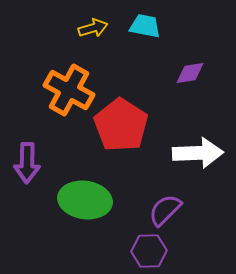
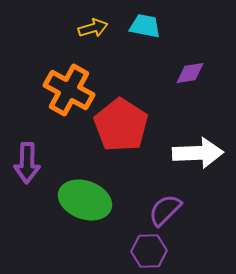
green ellipse: rotated 12 degrees clockwise
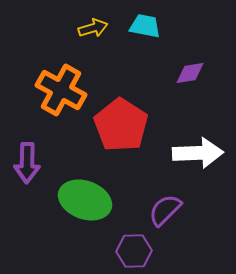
orange cross: moved 8 px left
purple hexagon: moved 15 px left
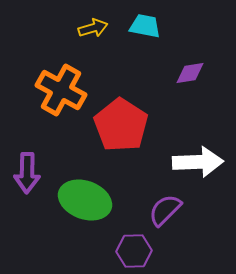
white arrow: moved 9 px down
purple arrow: moved 10 px down
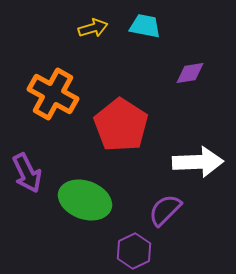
orange cross: moved 8 px left, 4 px down
purple arrow: rotated 27 degrees counterclockwise
purple hexagon: rotated 24 degrees counterclockwise
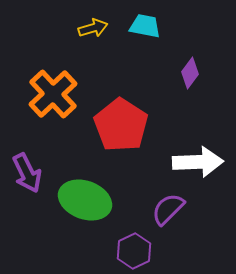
purple diamond: rotated 44 degrees counterclockwise
orange cross: rotated 18 degrees clockwise
purple semicircle: moved 3 px right, 1 px up
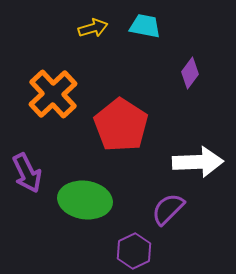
green ellipse: rotated 12 degrees counterclockwise
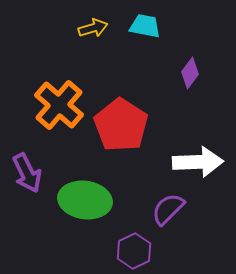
orange cross: moved 6 px right, 11 px down; rotated 6 degrees counterclockwise
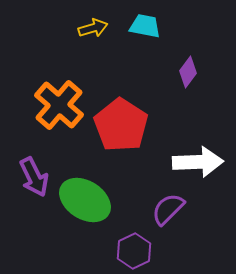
purple diamond: moved 2 px left, 1 px up
purple arrow: moved 7 px right, 4 px down
green ellipse: rotated 24 degrees clockwise
